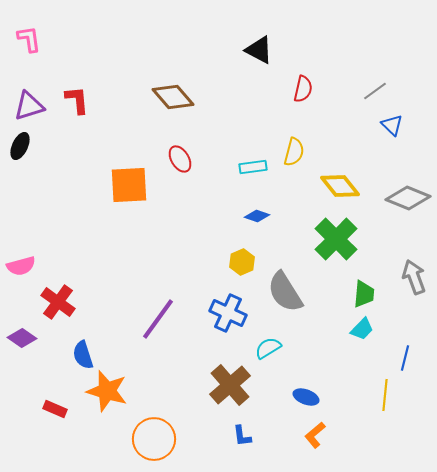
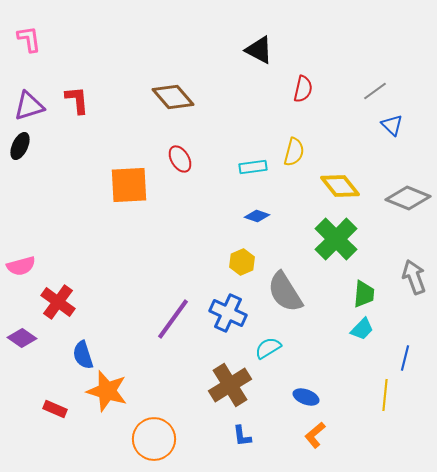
purple line: moved 15 px right
brown cross: rotated 9 degrees clockwise
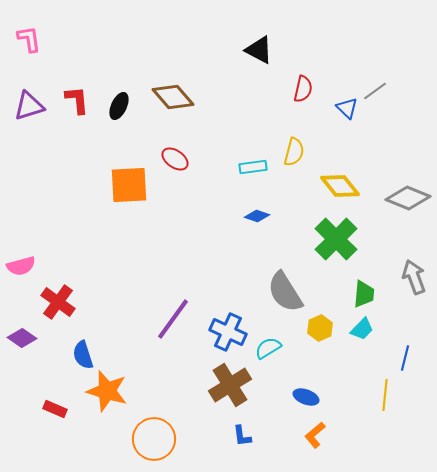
blue triangle: moved 45 px left, 17 px up
black ellipse: moved 99 px right, 40 px up
red ellipse: moved 5 px left; rotated 24 degrees counterclockwise
yellow hexagon: moved 78 px right, 66 px down
blue cross: moved 19 px down
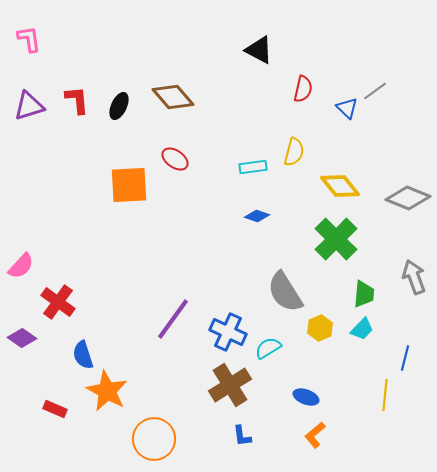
pink semicircle: rotated 32 degrees counterclockwise
orange star: rotated 12 degrees clockwise
